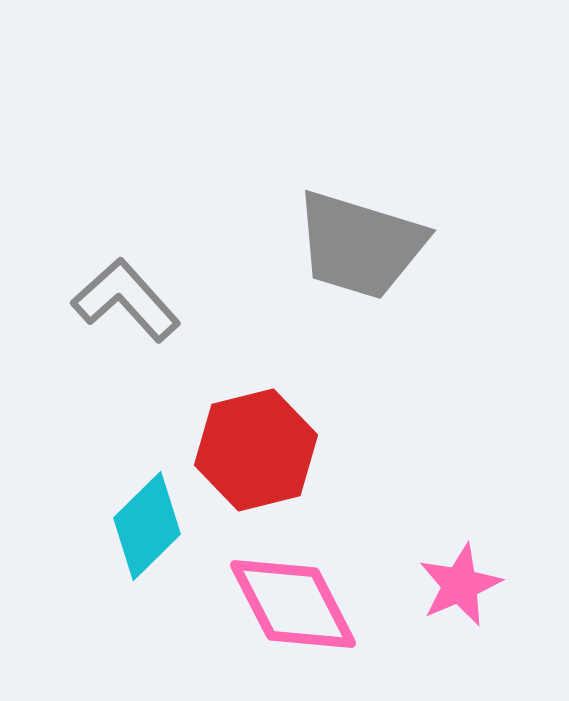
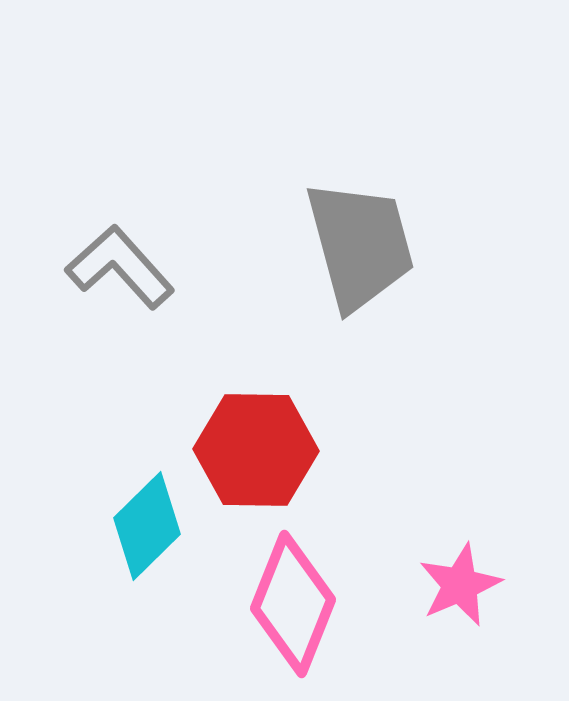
gray trapezoid: rotated 122 degrees counterclockwise
gray L-shape: moved 6 px left, 33 px up
red hexagon: rotated 15 degrees clockwise
pink diamond: rotated 49 degrees clockwise
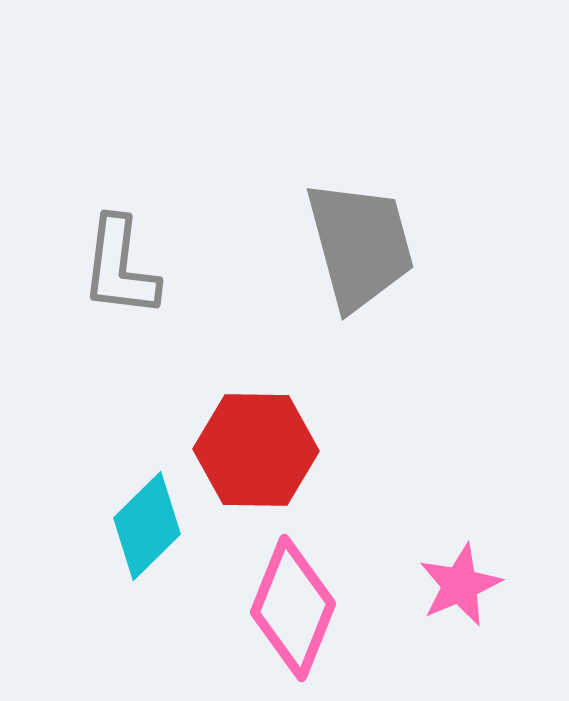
gray L-shape: rotated 131 degrees counterclockwise
pink diamond: moved 4 px down
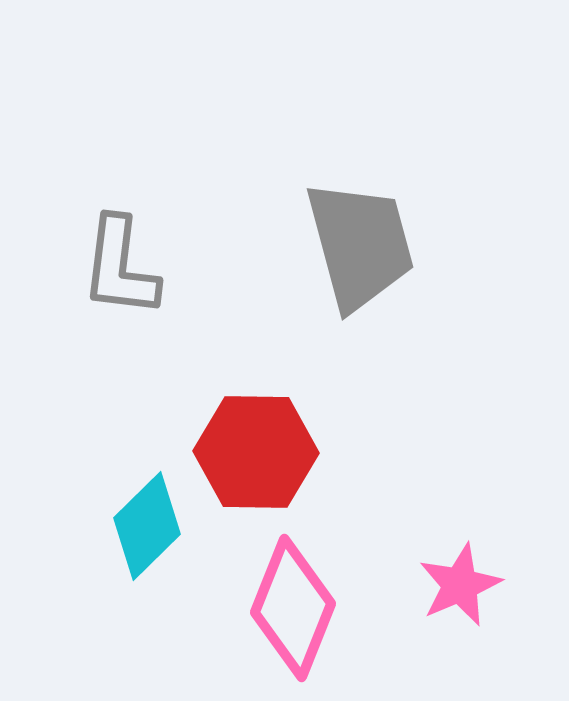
red hexagon: moved 2 px down
